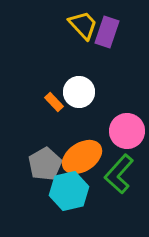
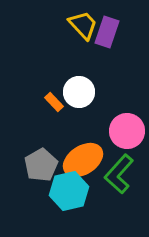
orange ellipse: moved 1 px right, 3 px down
gray pentagon: moved 4 px left, 1 px down
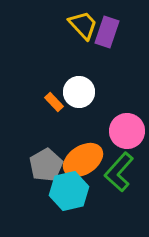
gray pentagon: moved 5 px right
green L-shape: moved 2 px up
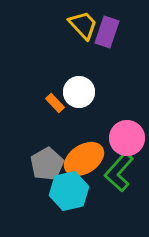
orange rectangle: moved 1 px right, 1 px down
pink circle: moved 7 px down
orange ellipse: moved 1 px right, 1 px up
gray pentagon: moved 1 px right, 1 px up
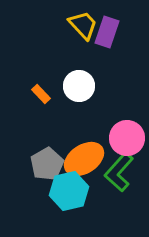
white circle: moved 6 px up
orange rectangle: moved 14 px left, 9 px up
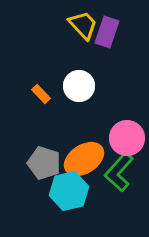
gray pentagon: moved 3 px left, 1 px up; rotated 24 degrees counterclockwise
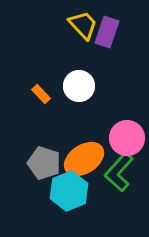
cyan hexagon: rotated 9 degrees counterclockwise
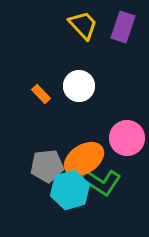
purple rectangle: moved 16 px right, 5 px up
gray pentagon: moved 3 px right, 3 px down; rotated 24 degrees counterclockwise
green L-shape: moved 18 px left, 10 px down; rotated 99 degrees counterclockwise
cyan hexagon: moved 1 px right, 1 px up; rotated 6 degrees clockwise
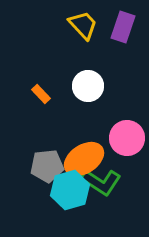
white circle: moved 9 px right
